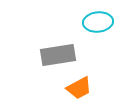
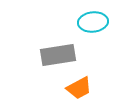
cyan ellipse: moved 5 px left
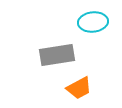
gray rectangle: moved 1 px left
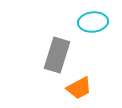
gray rectangle: rotated 64 degrees counterclockwise
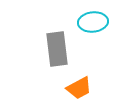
gray rectangle: moved 6 px up; rotated 24 degrees counterclockwise
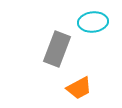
gray rectangle: rotated 28 degrees clockwise
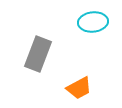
gray rectangle: moved 19 px left, 5 px down
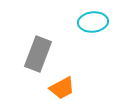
orange trapezoid: moved 17 px left
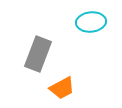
cyan ellipse: moved 2 px left
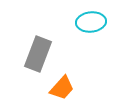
orange trapezoid: rotated 20 degrees counterclockwise
